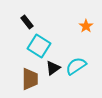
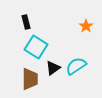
black rectangle: moved 1 px left; rotated 24 degrees clockwise
cyan square: moved 3 px left, 1 px down
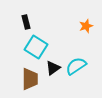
orange star: rotated 16 degrees clockwise
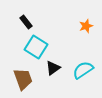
black rectangle: rotated 24 degrees counterclockwise
cyan semicircle: moved 7 px right, 4 px down
brown trapezoid: moved 7 px left; rotated 20 degrees counterclockwise
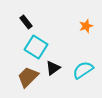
brown trapezoid: moved 5 px right, 2 px up; rotated 115 degrees counterclockwise
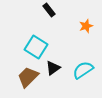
black rectangle: moved 23 px right, 12 px up
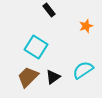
black triangle: moved 9 px down
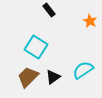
orange star: moved 4 px right, 5 px up; rotated 24 degrees counterclockwise
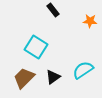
black rectangle: moved 4 px right
orange star: rotated 24 degrees counterclockwise
brown trapezoid: moved 4 px left, 1 px down
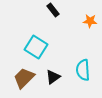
cyan semicircle: rotated 60 degrees counterclockwise
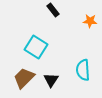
black triangle: moved 2 px left, 3 px down; rotated 21 degrees counterclockwise
